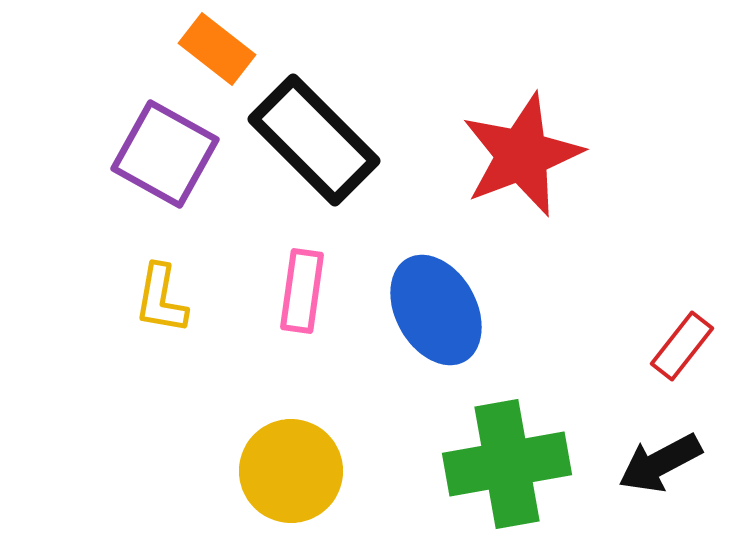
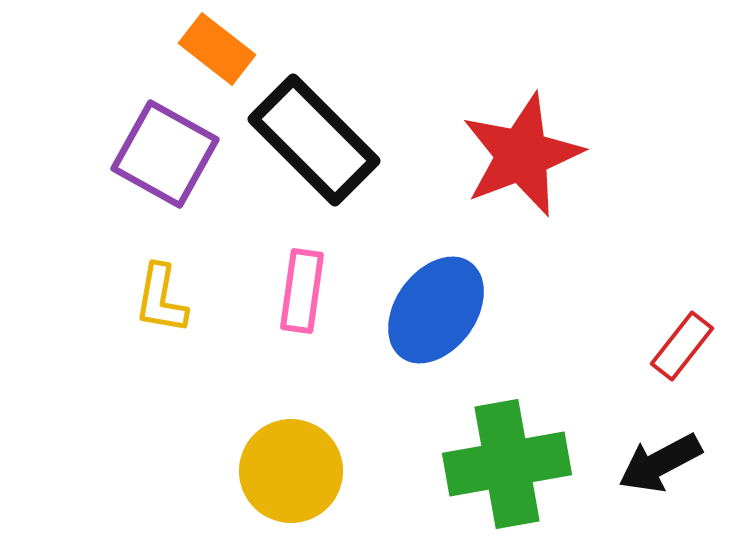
blue ellipse: rotated 65 degrees clockwise
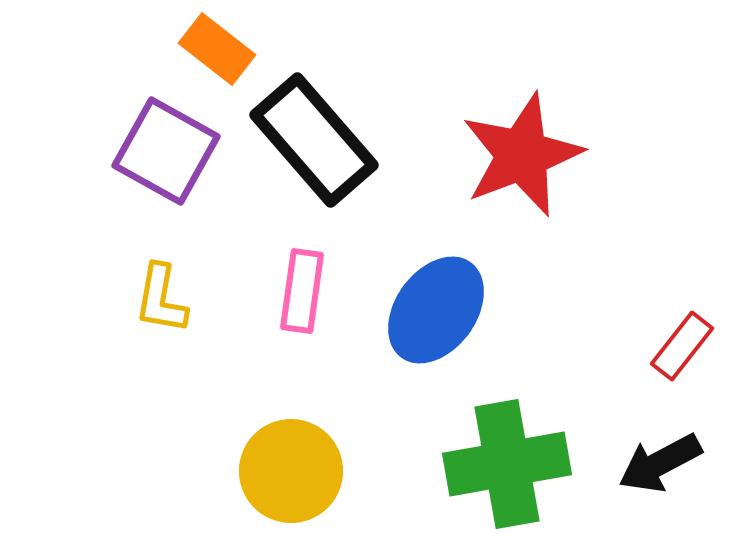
black rectangle: rotated 4 degrees clockwise
purple square: moved 1 px right, 3 px up
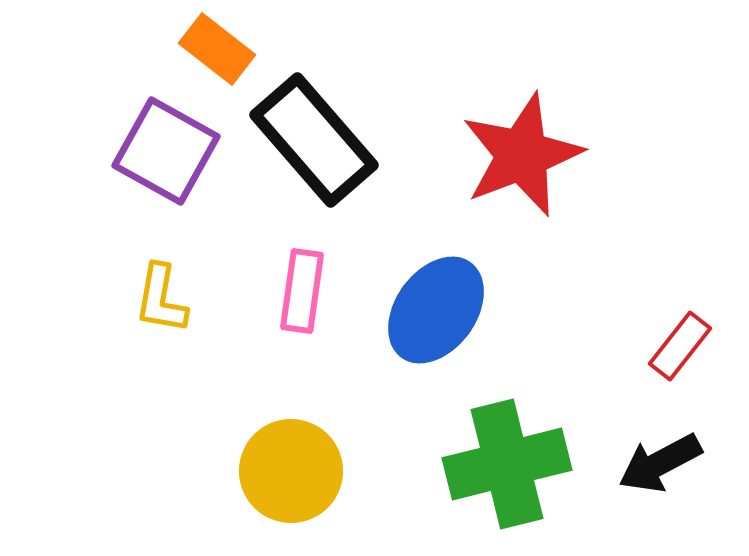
red rectangle: moved 2 px left
green cross: rotated 4 degrees counterclockwise
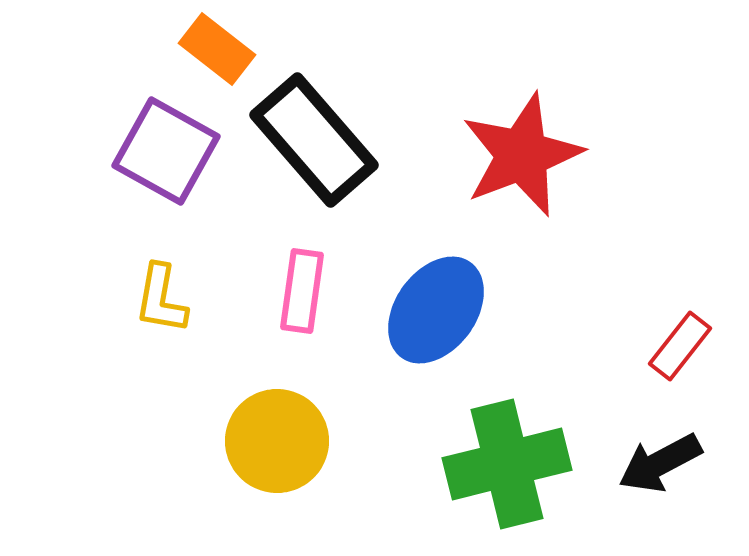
yellow circle: moved 14 px left, 30 px up
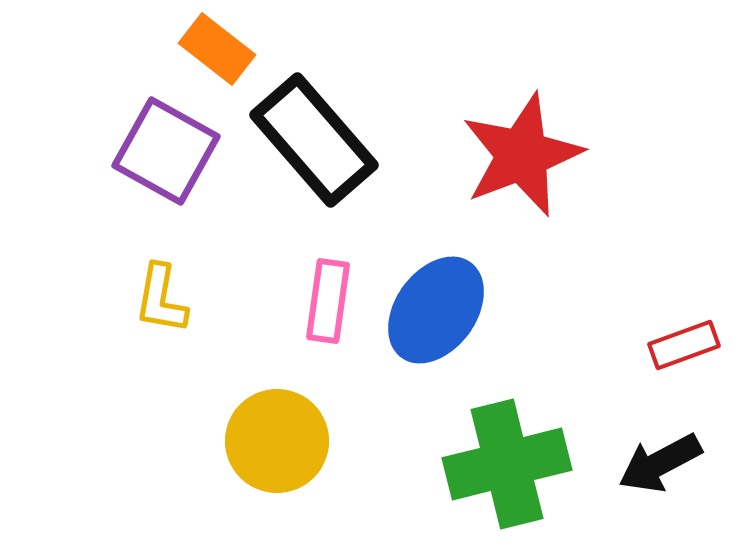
pink rectangle: moved 26 px right, 10 px down
red rectangle: moved 4 px right, 1 px up; rotated 32 degrees clockwise
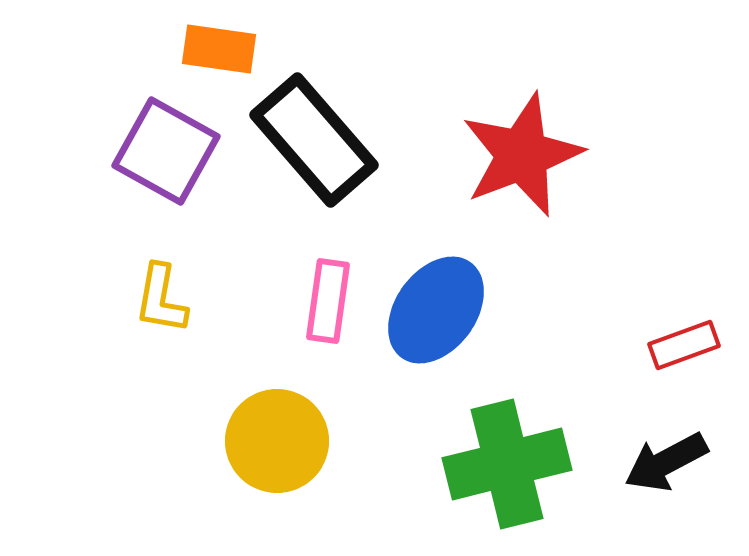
orange rectangle: moved 2 px right; rotated 30 degrees counterclockwise
black arrow: moved 6 px right, 1 px up
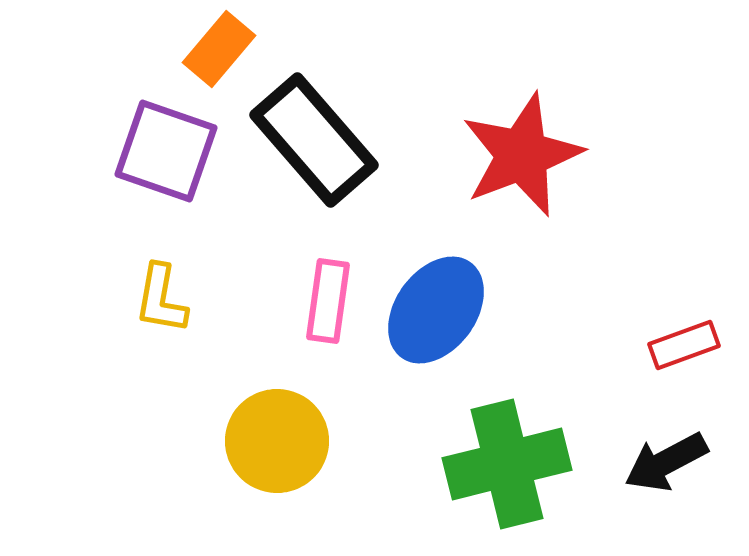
orange rectangle: rotated 58 degrees counterclockwise
purple square: rotated 10 degrees counterclockwise
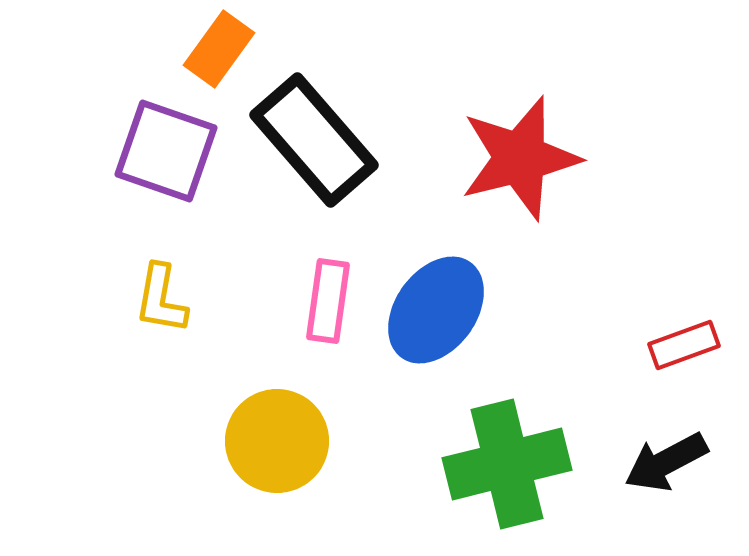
orange rectangle: rotated 4 degrees counterclockwise
red star: moved 2 px left, 3 px down; rotated 7 degrees clockwise
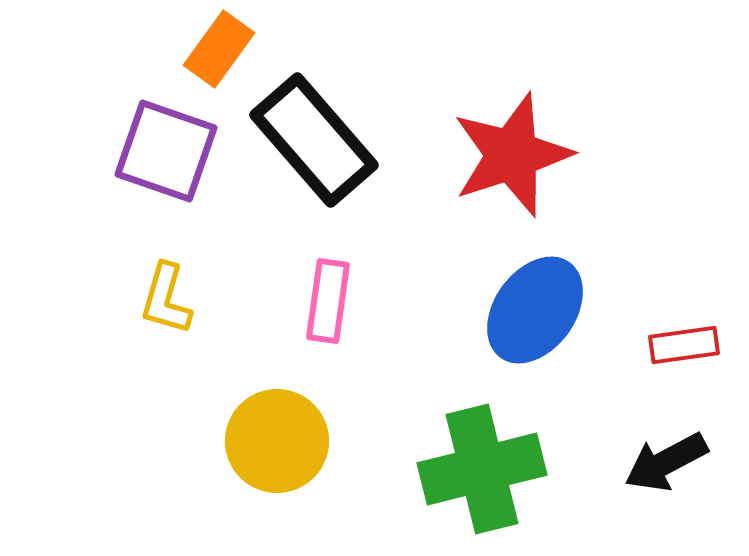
red star: moved 8 px left, 3 px up; rotated 4 degrees counterclockwise
yellow L-shape: moved 5 px right; rotated 6 degrees clockwise
blue ellipse: moved 99 px right
red rectangle: rotated 12 degrees clockwise
green cross: moved 25 px left, 5 px down
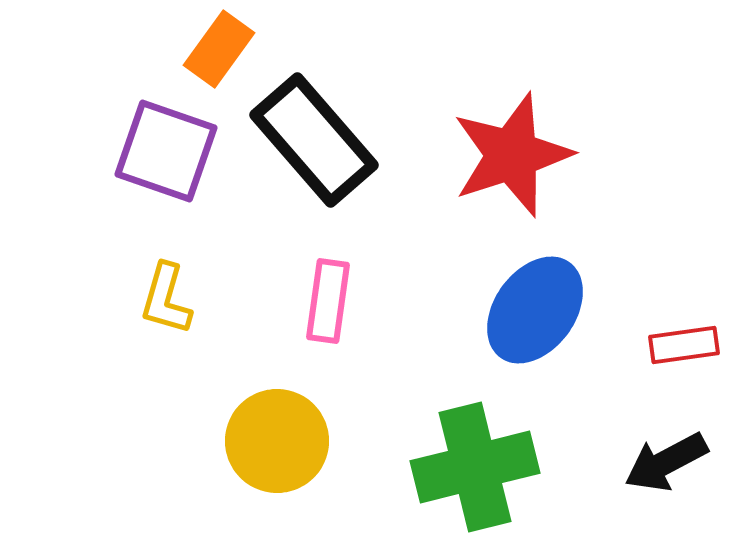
green cross: moved 7 px left, 2 px up
